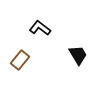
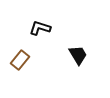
black L-shape: rotated 20 degrees counterclockwise
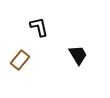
black L-shape: moved 1 px left, 1 px up; rotated 60 degrees clockwise
